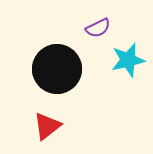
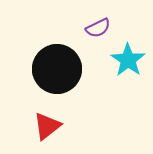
cyan star: rotated 24 degrees counterclockwise
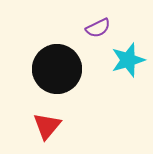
cyan star: rotated 20 degrees clockwise
red triangle: rotated 12 degrees counterclockwise
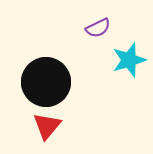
cyan star: moved 1 px right
black circle: moved 11 px left, 13 px down
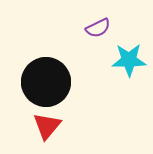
cyan star: rotated 16 degrees clockwise
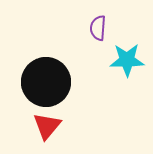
purple semicircle: rotated 120 degrees clockwise
cyan star: moved 2 px left
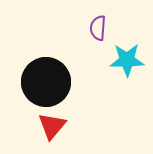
red triangle: moved 5 px right
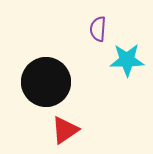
purple semicircle: moved 1 px down
red triangle: moved 13 px right, 4 px down; rotated 16 degrees clockwise
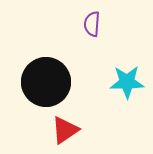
purple semicircle: moved 6 px left, 5 px up
cyan star: moved 22 px down
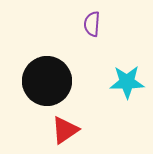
black circle: moved 1 px right, 1 px up
